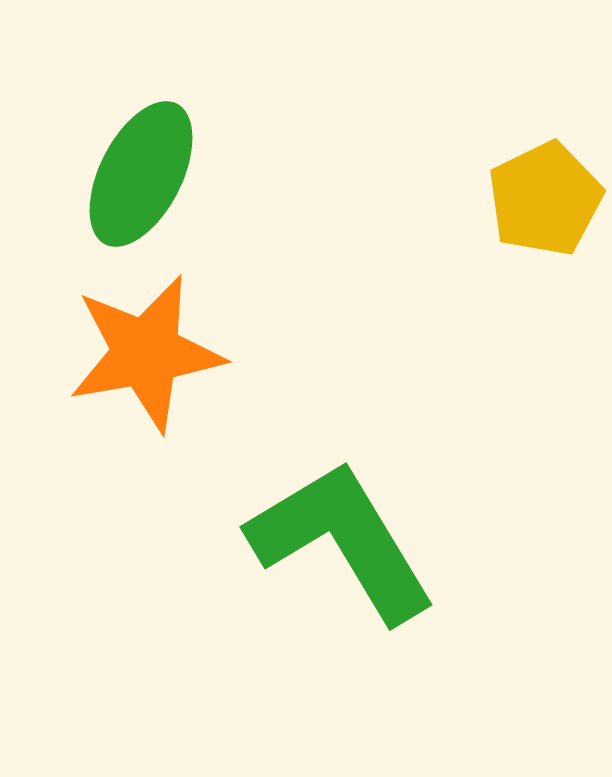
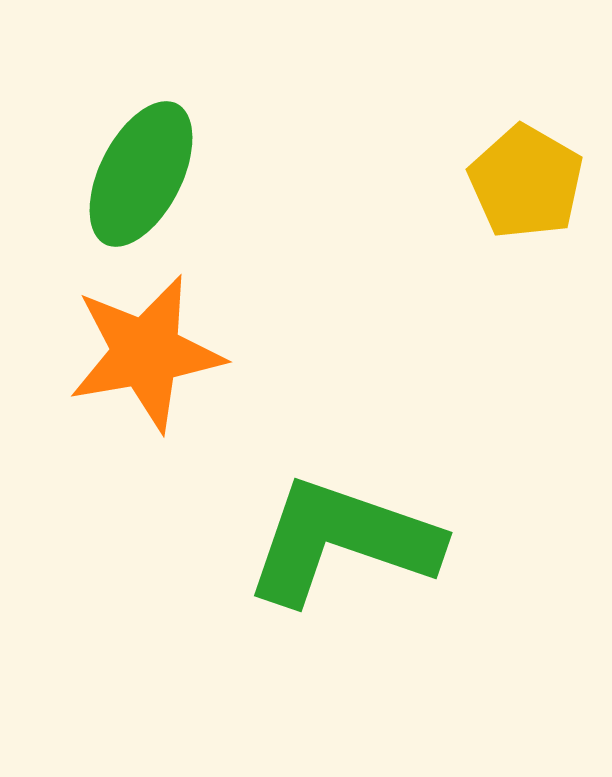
yellow pentagon: moved 19 px left, 17 px up; rotated 16 degrees counterclockwise
green L-shape: rotated 40 degrees counterclockwise
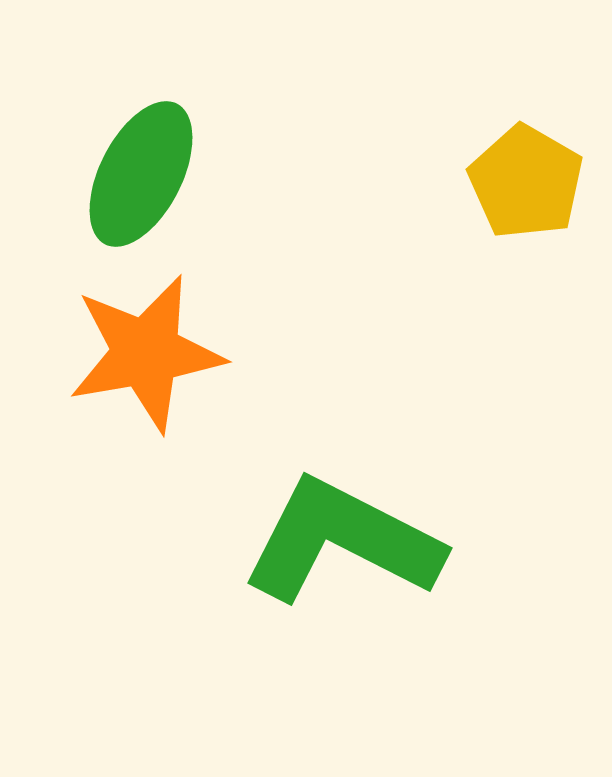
green L-shape: rotated 8 degrees clockwise
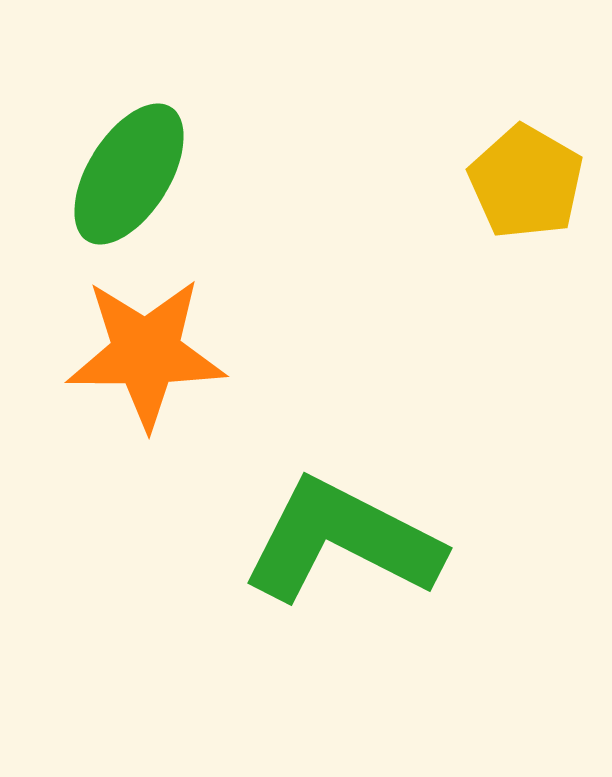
green ellipse: moved 12 px left; rotated 5 degrees clockwise
orange star: rotated 10 degrees clockwise
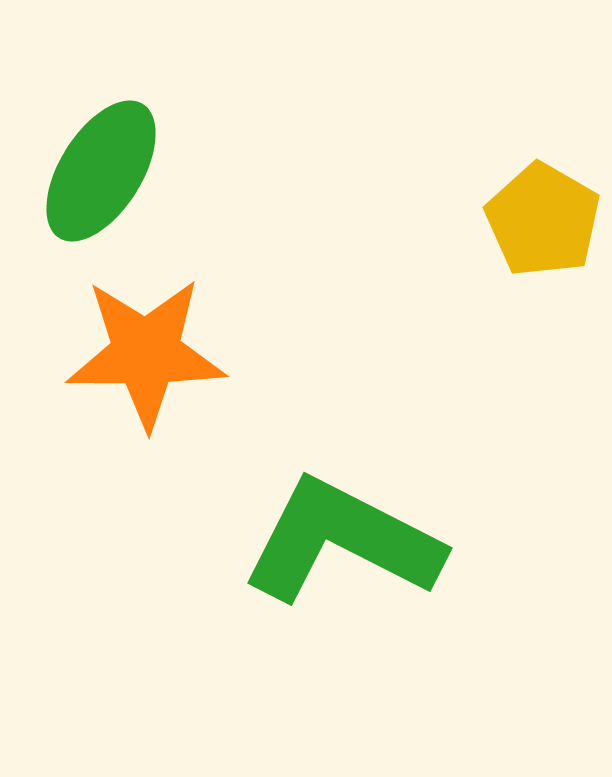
green ellipse: moved 28 px left, 3 px up
yellow pentagon: moved 17 px right, 38 px down
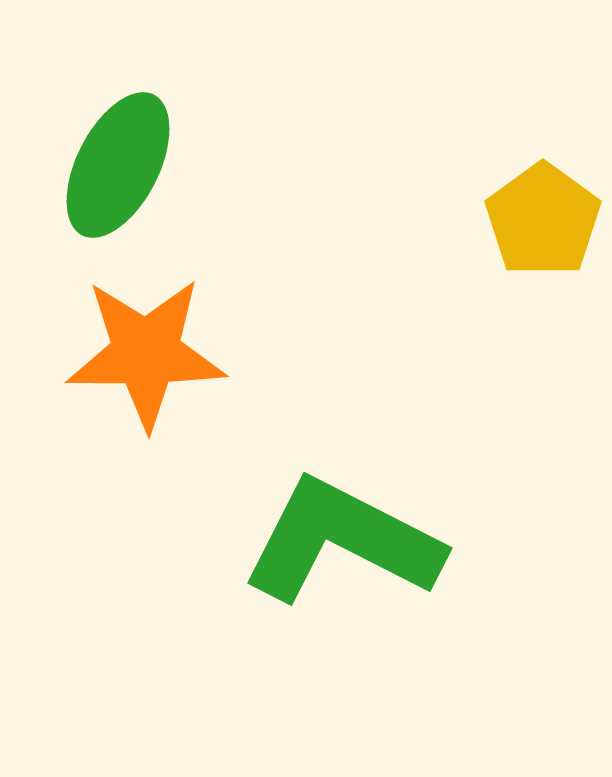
green ellipse: moved 17 px right, 6 px up; rotated 5 degrees counterclockwise
yellow pentagon: rotated 6 degrees clockwise
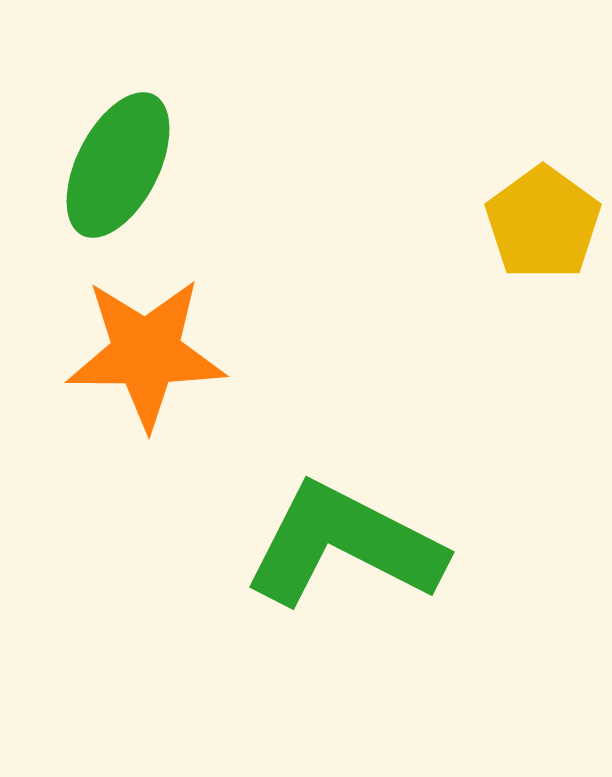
yellow pentagon: moved 3 px down
green L-shape: moved 2 px right, 4 px down
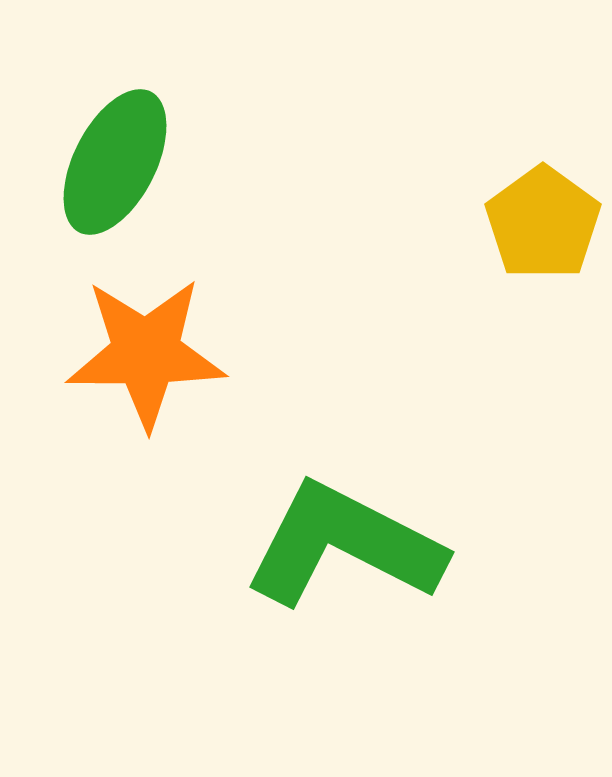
green ellipse: moved 3 px left, 3 px up
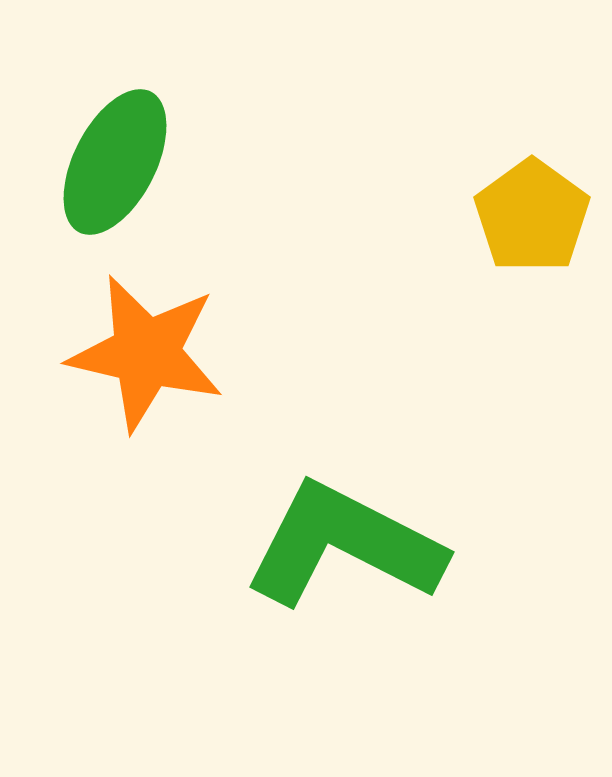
yellow pentagon: moved 11 px left, 7 px up
orange star: rotated 13 degrees clockwise
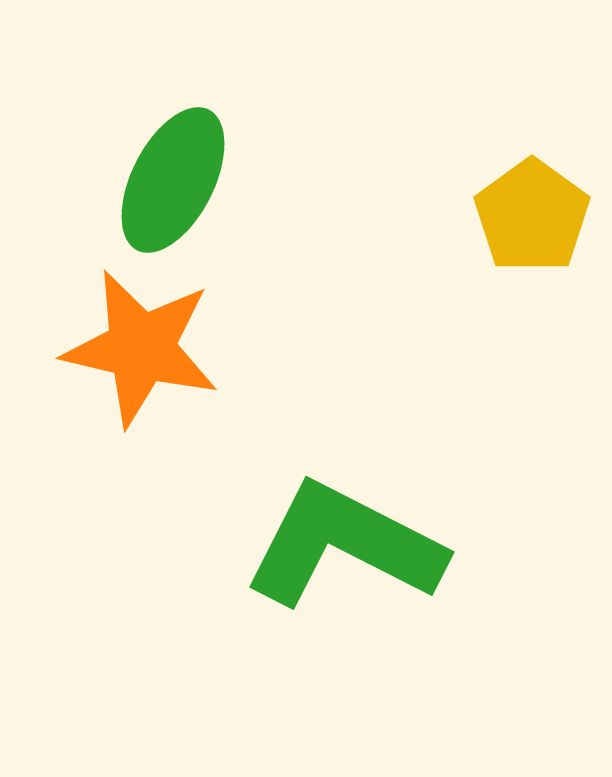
green ellipse: moved 58 px right, 18 px down
orange star: moved 5 px left, 5 px up
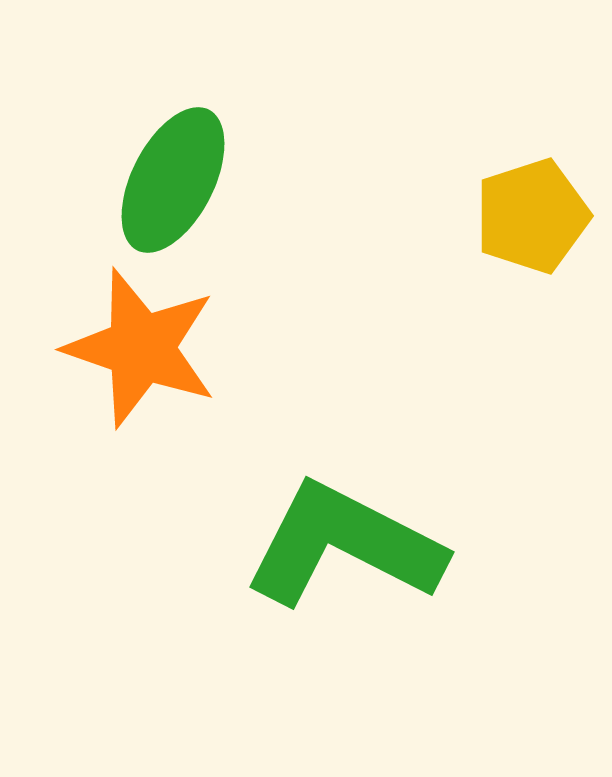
yellow pentagon: rotated 18 degrees clockwise
orange star: rotated 6 degrees clockwise
